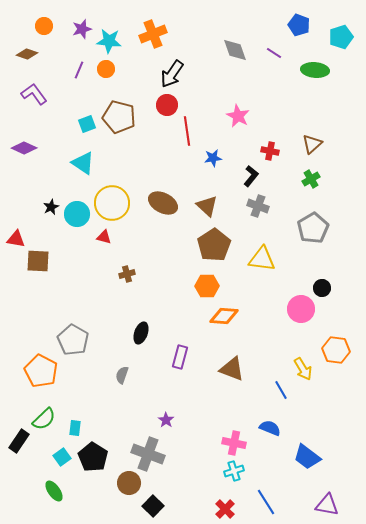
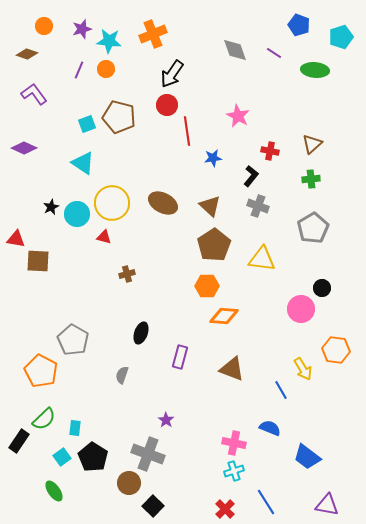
green cross at (311, 179): rotated 24 degrees clockwise
brown triangle at (207, 206): moved 3 px right
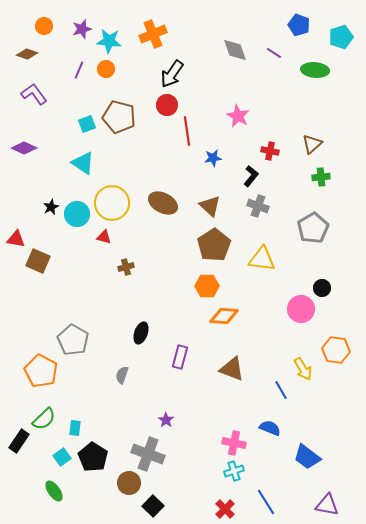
green cross at (311, 179): moved 10 px right, 2 px up
brown square at (38, 261): rotated 20 degrees clockwise
brown cross at (127, 274): moved 1 px left, 7 px up
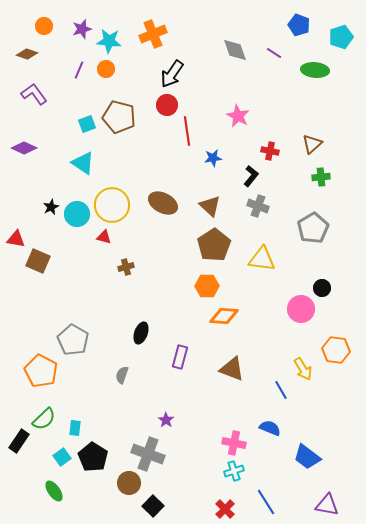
yellow circle at (112, 203): moved 2 px down
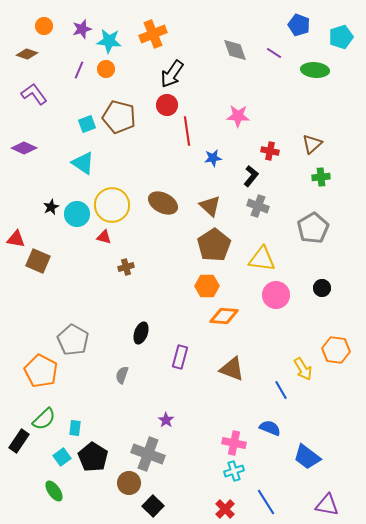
pink star at (238, 116): rotated 25 degrees counterclockwise
pink circle at (301, 309): moved 25 px left, 14 px up
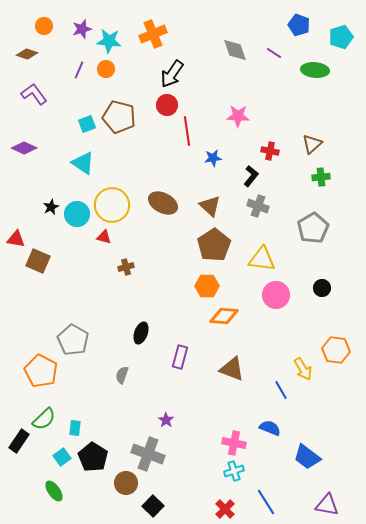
brown circle at (129, 483): moved 3 px left
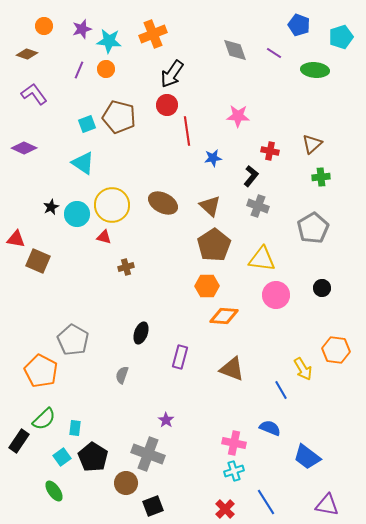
black square at (153, 506): rotated 25 degrees clockwise
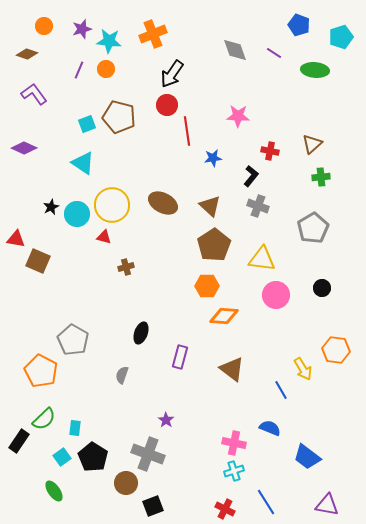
brown triangle at (232, 369): rotated 16 degrees clockwise
red cross at (225, 509): rotated 18 degrees counterclockwise
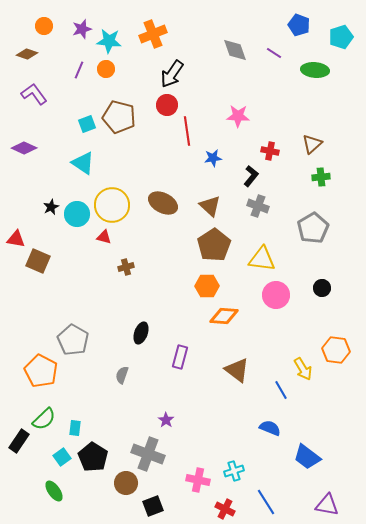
brown triangle at (232, 369): moved 5 px right, 1 px down
pink cross at (234, 443): moved 36 px left, 37 px down
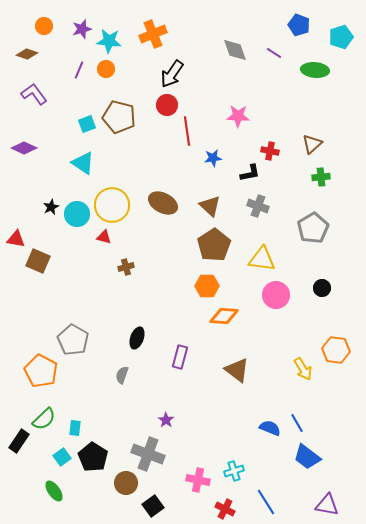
black L-shape at (251, 176): moved 1 px left, 3 px up; rotated 40 degrees clockwise
black ellipse at (141, 333): moved 4 px left, 5 px down
blue line at (281, 390): moved 16 px right, 33 px down
black square at (153, 506): rotated 15 degrees counterclockwise
